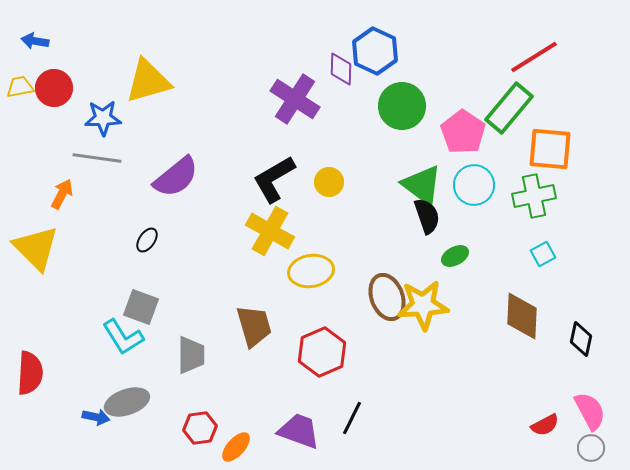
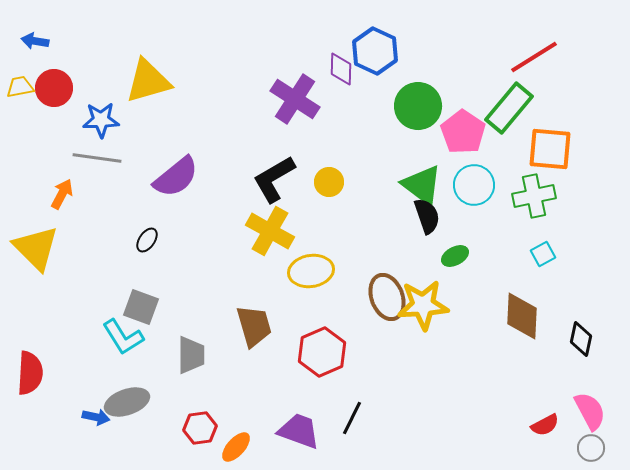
green circle at (402, 106): moved 16 px right
blue star at (103, 118): moved 2 px left, 2 px down
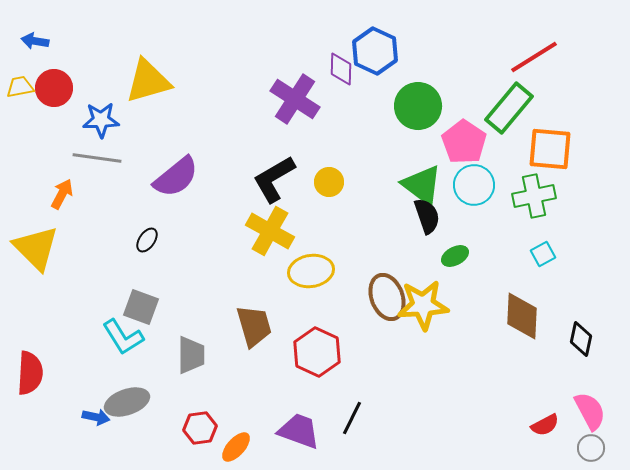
pink pentagon at (463, 132): moved 1 px right, 10 px down
red hexagon at (322, 352): moved 5 px left; rotated 12 degrees counterclockwise
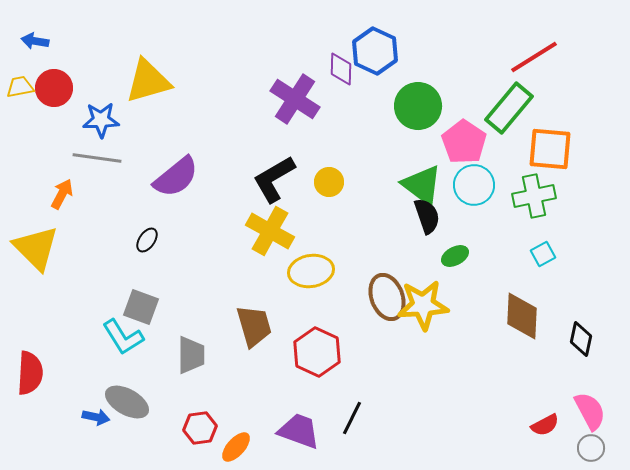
gray ellipse at (127, 402): rotated 48 degrees clockwise
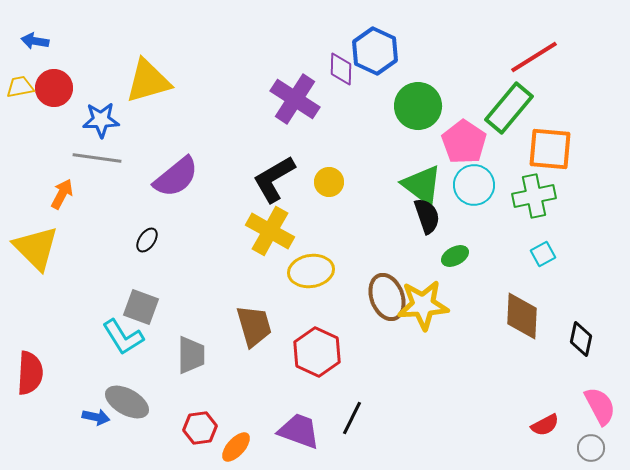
pink semicircle at (590, 411): moved 10 px right, 5 px up
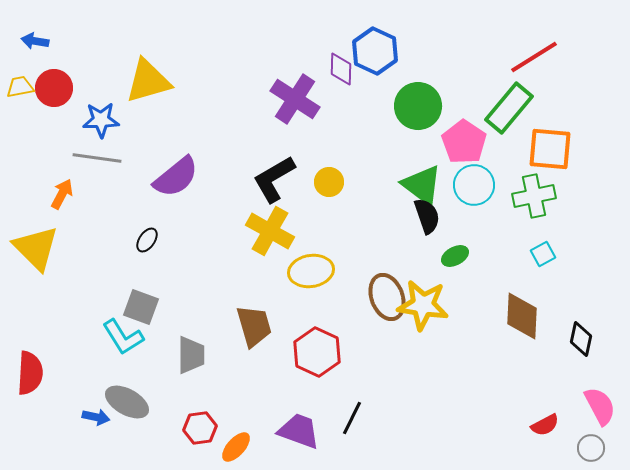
yellow star at (423, 305): rotated 12 degrees clockwise
